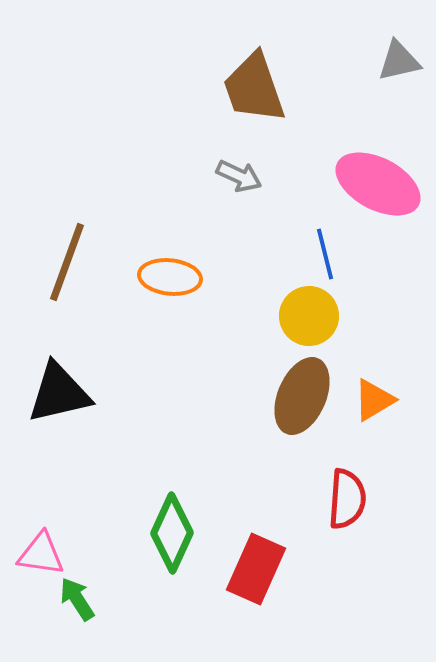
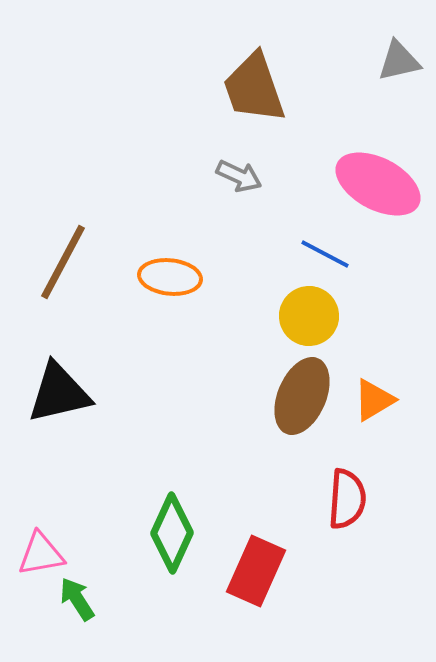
blue line: rotated 48 degrees counterclockwise
brown line: moved 4 px left; rotated 8 degrees clockwise
pink triangle: rotated 18 degrees counterclockwise
red rectangle: moved 2 px down
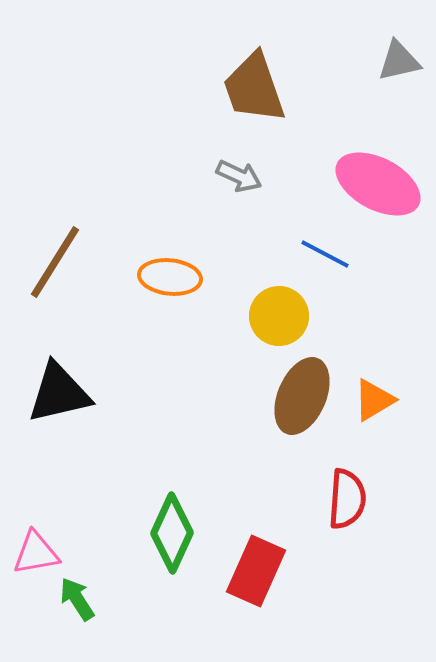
brown line: moved 8 px left; rotated 4 degrees clockwise
yellow circle: moved 30 px left
pink triangle: moved 5 px left, 1 px up
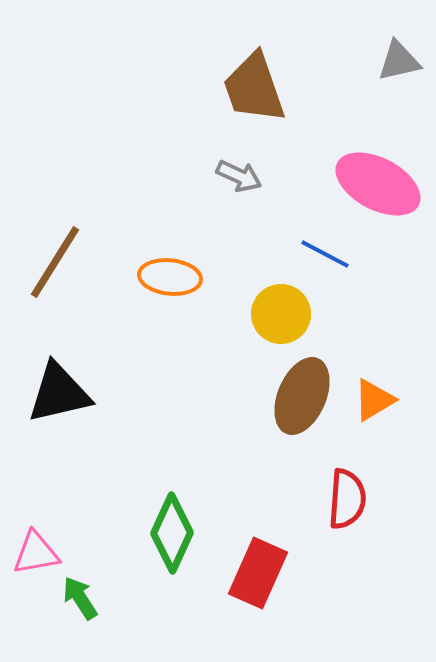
yellow circle: moved 2 px right, 2 px up
red rectangle: moved 2 px right, 2 px down
green arrow: moved 3 px right, 1 px up
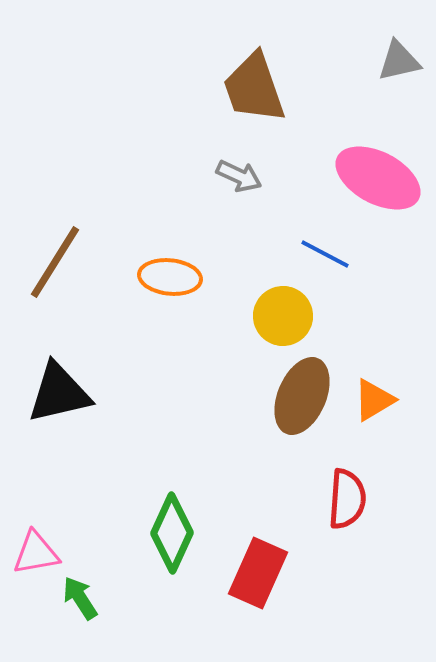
pink ellipse: moved 6 px up
yellow circle: moved 2 px right, 2 px down
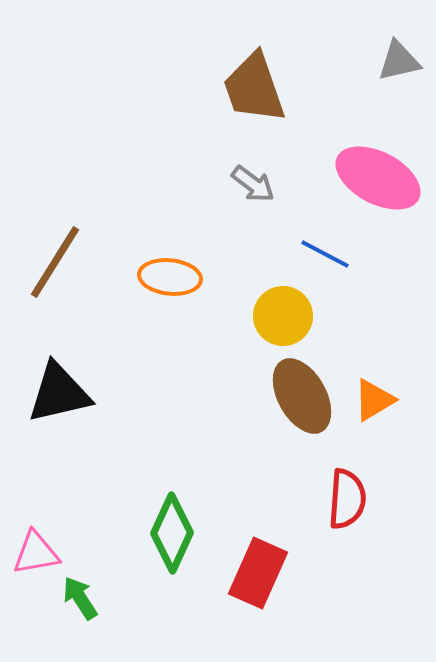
gray arrow: moved 14 px right, 8 px down; rotated 12 degrees clockwise
brown ellipse: rotated 52 degrees counterclockwise
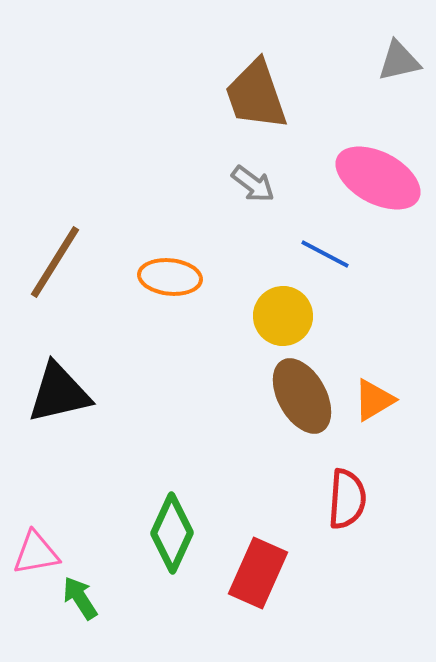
brown trapezoid: moved 2 px right, 7 px down
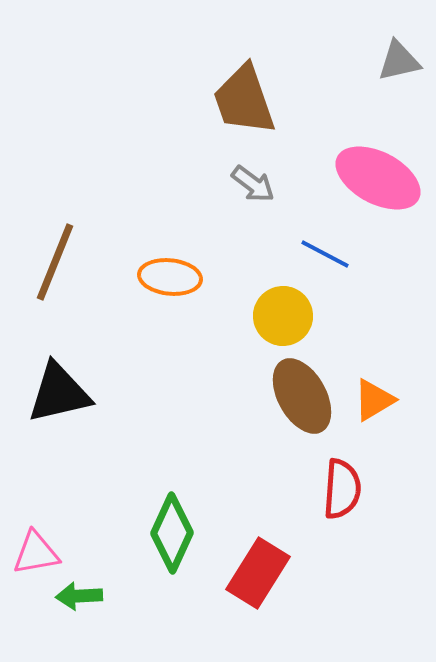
brown trapezoid: moved 12 px left, 5 px down
brown line: rotated 10 degrees counterclockwise
red semicircle: moved 5 px left, 10 px up
red rectangle: rotated 8 degrees clockwise
green arrow: moved 1 px left, 2 px up; rotated 60 degrees counterclockwise
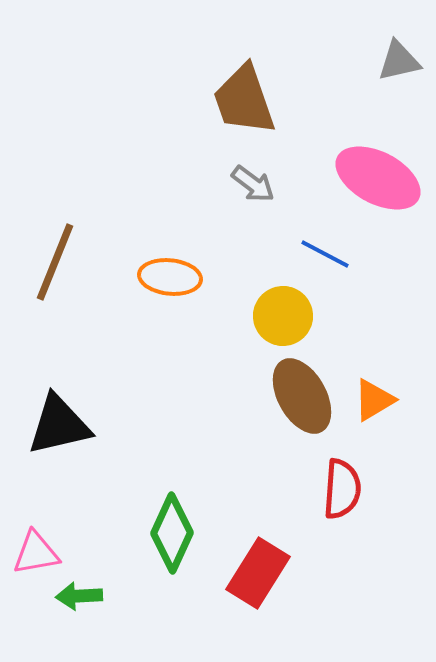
black triangle: moved 32 px down
